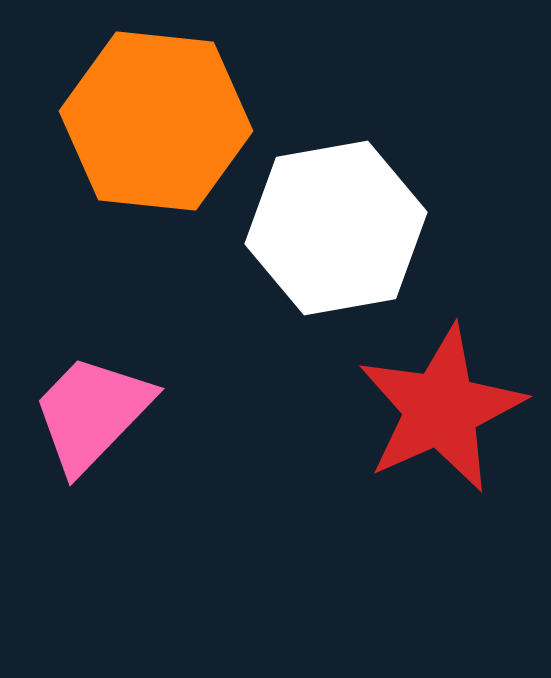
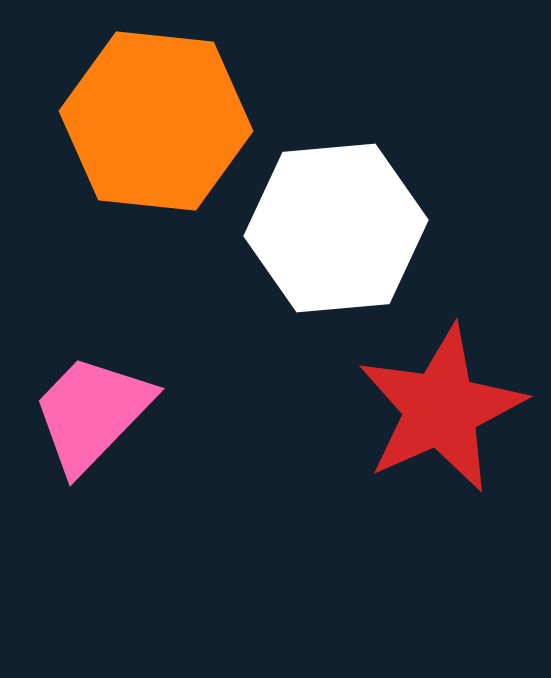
white hexagon: rotated 5 degrees clockwise
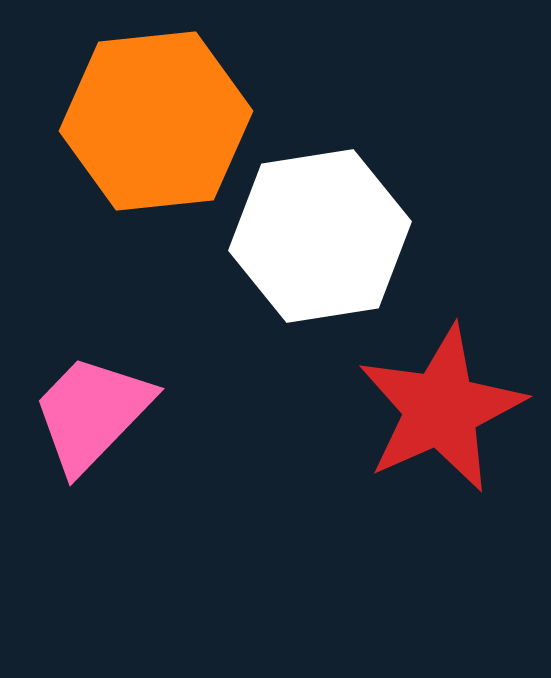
orange hexagon: rotated 12 degrees counterclockwise
white hexagon: moved 16 px left, 8 px down; rotated 4 degrees counterclockwise
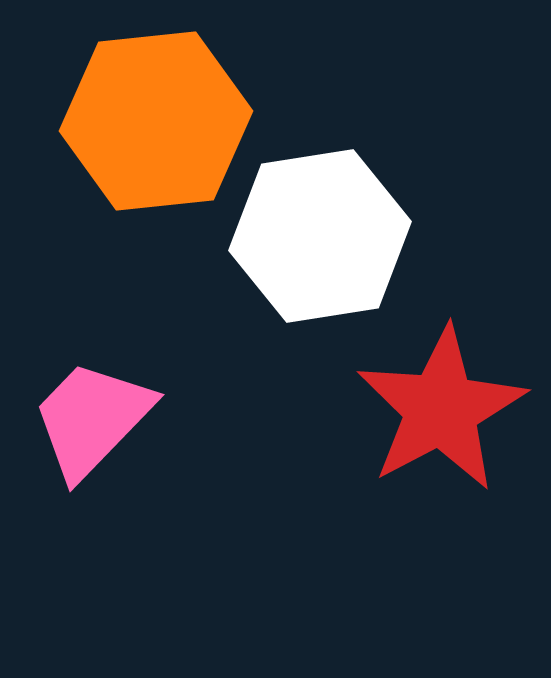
red star: rotated 4 degrees counterclockwise
pink trapezoid: moved 6 px down
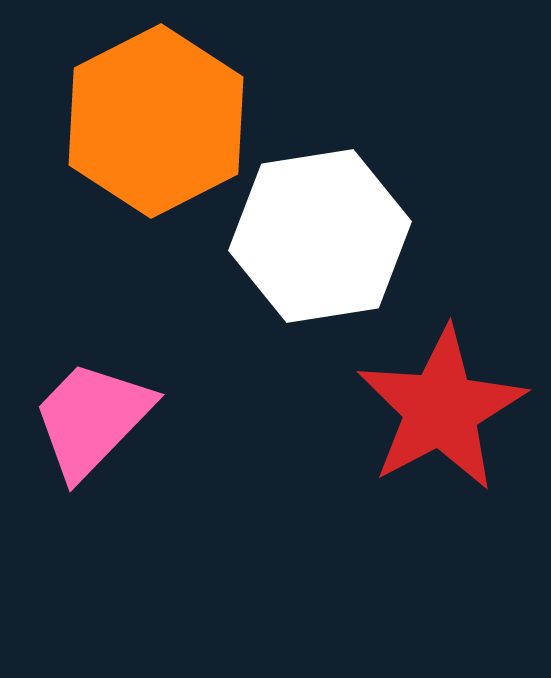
orange hexagon: rotated 21 degrees counterclockwise
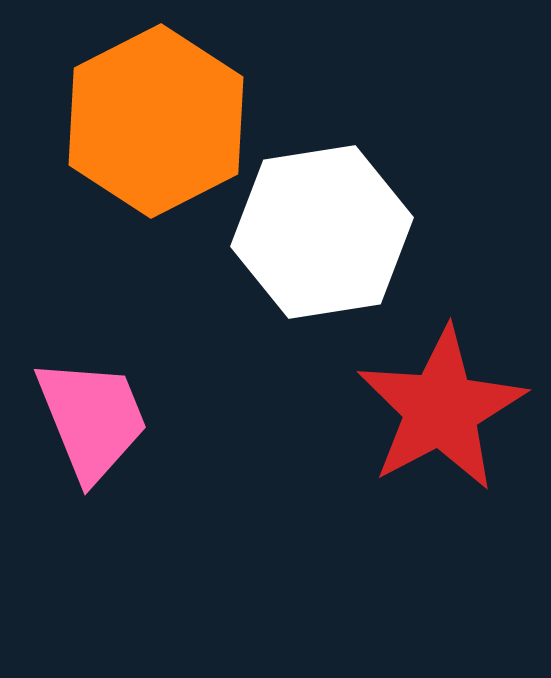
white hexagon: moved 2 px right, 4 px up
pink trapezoid: rotated 114 degrees clockwise
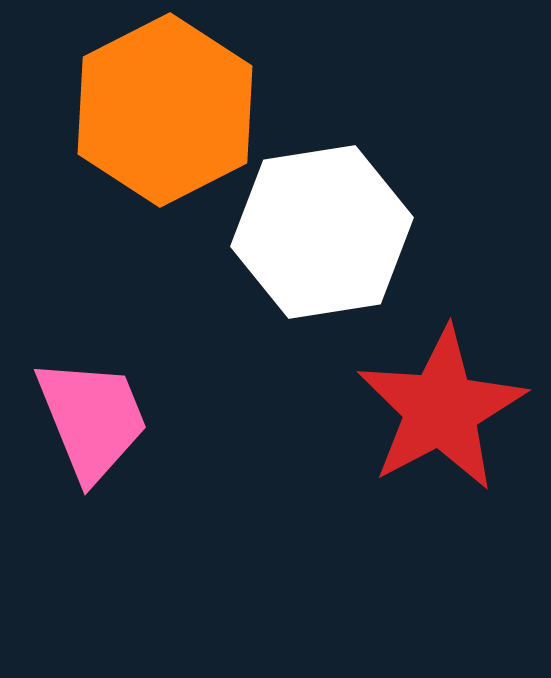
orange hexagon: moved 9 px right, 11 px up
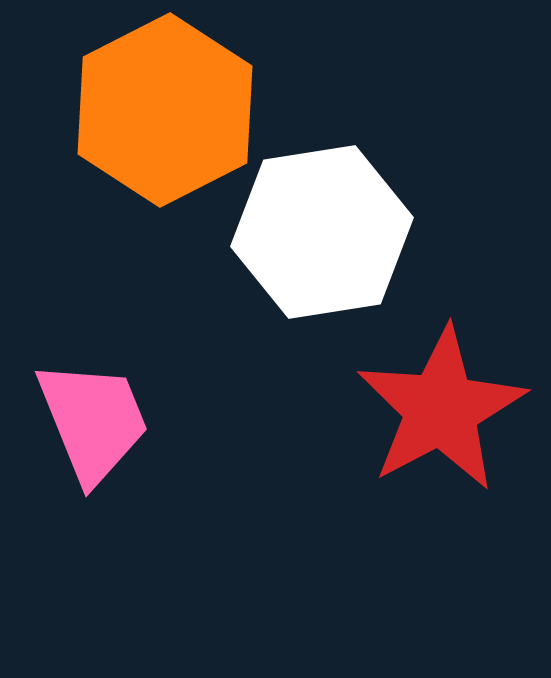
pink trapezoid: moved 1 px right, 2 px down
